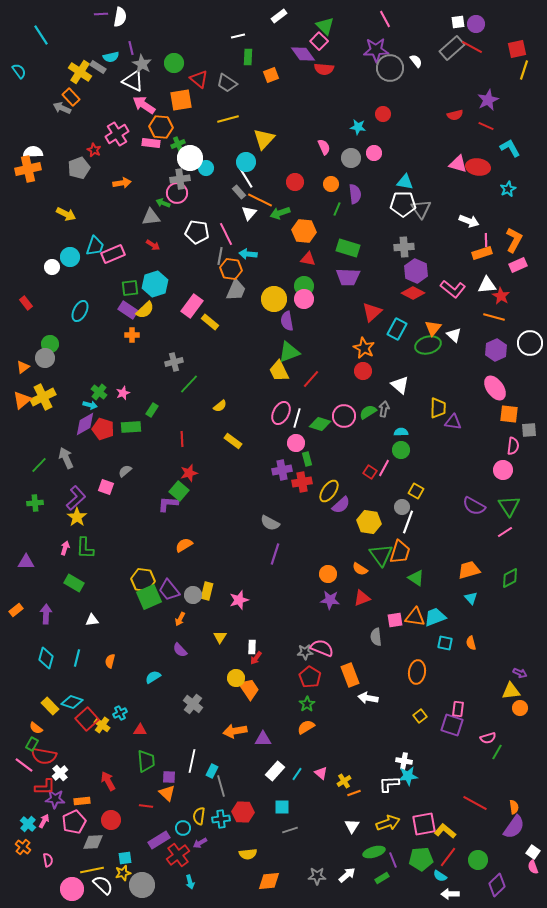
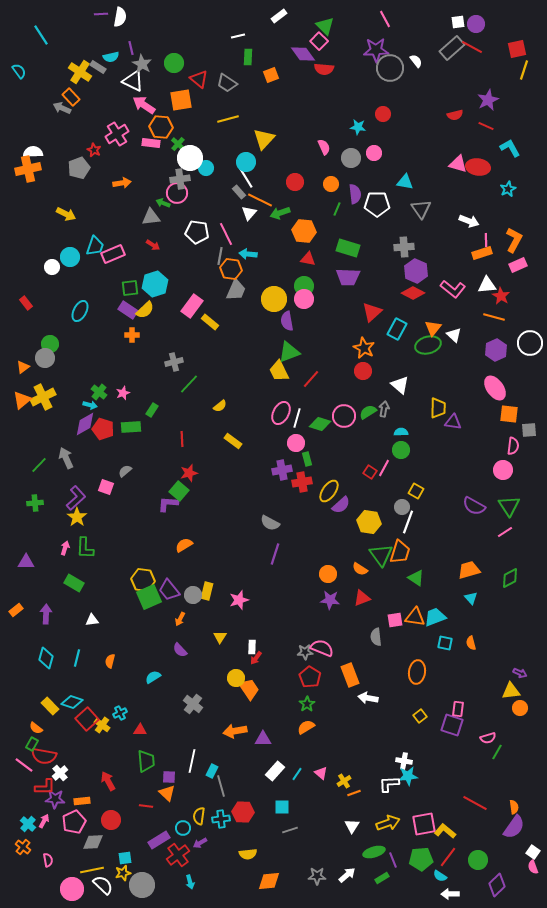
green cross at (178, 144): rotated 24 degrees counterclockwise
white pentagon at (403, 204): moved 26 px left
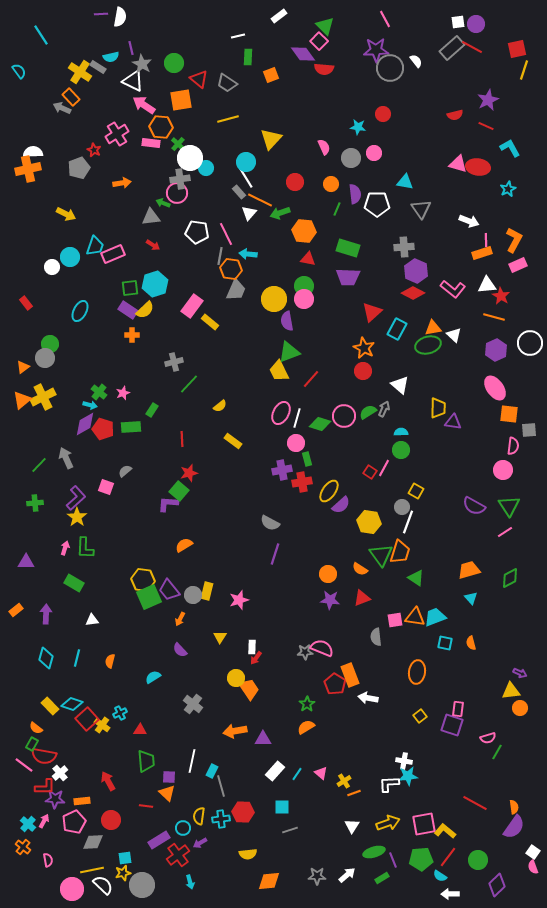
yellow triangle at (264, 139): moved 7 px right
orange triangle at (433, 328): rotated 42 degrees clockwise
gray arrow at (384, 409): rotated 14 degrees clockwise
red pentagon at (310, 677): moved 25 px right, 7 px down
cyan diamond at (72, 702): moved 2 px down
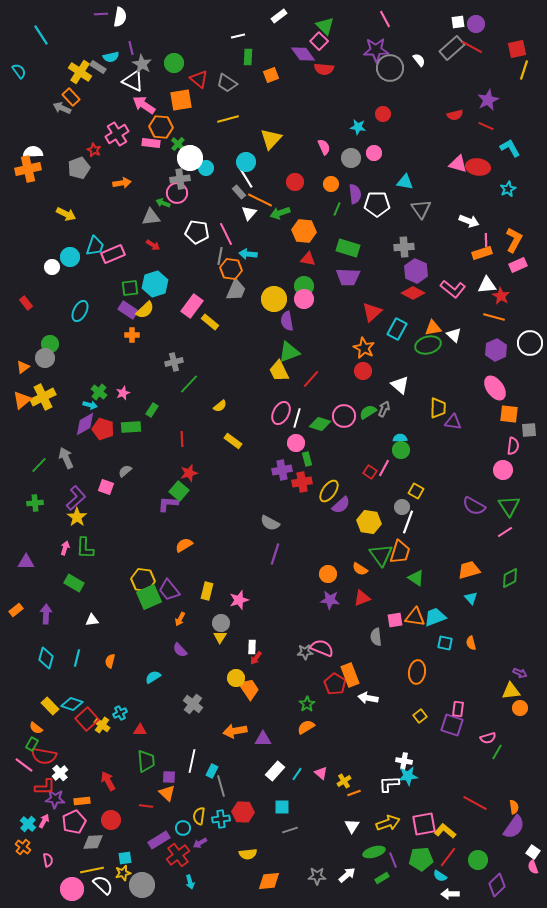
white semicircle at (416, 61): moved 3 px right, 1 px up
cyan semicircle at (401, 432): moved 1 px left, 6 px down
gray circle at (193, 595): moved 28 px right, 28 px down
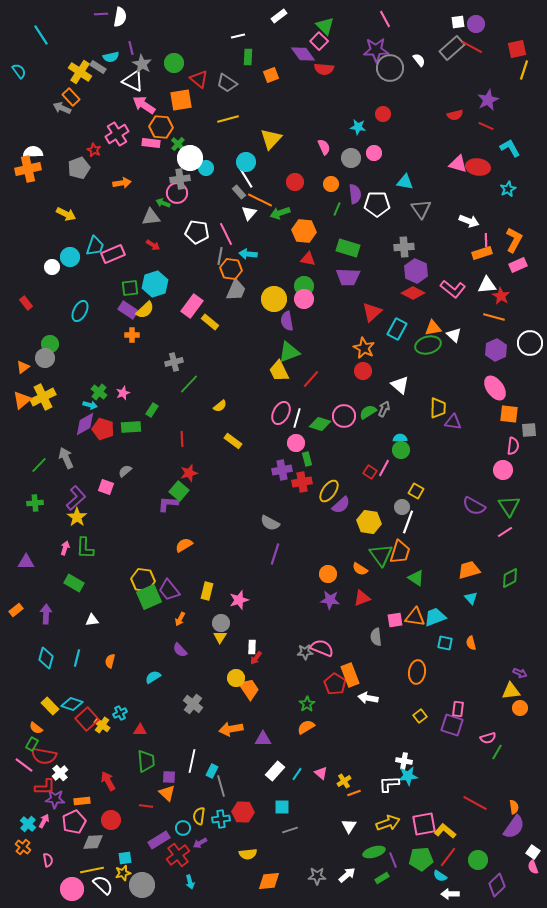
orange arrow at (235, 731): moved 4 px left, 2 px up
white triangle at (352, 826): moved 3 px left
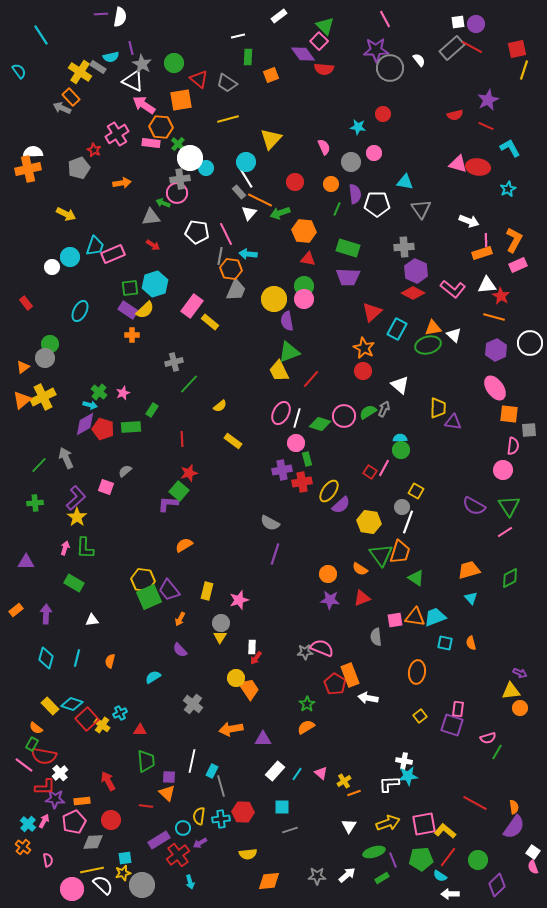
gray circle at (351, 158): moved 4 px down
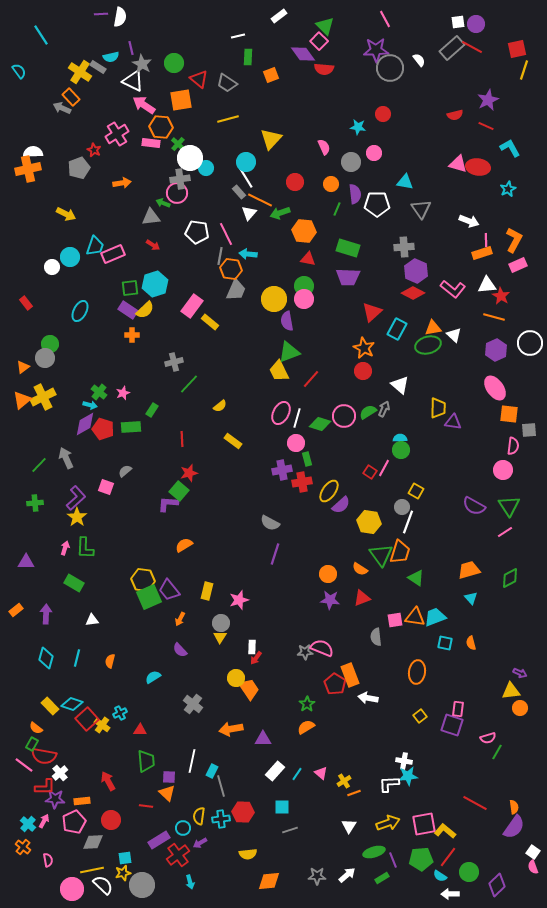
green circle at (478, 860): moved 9 px left, 12 px down
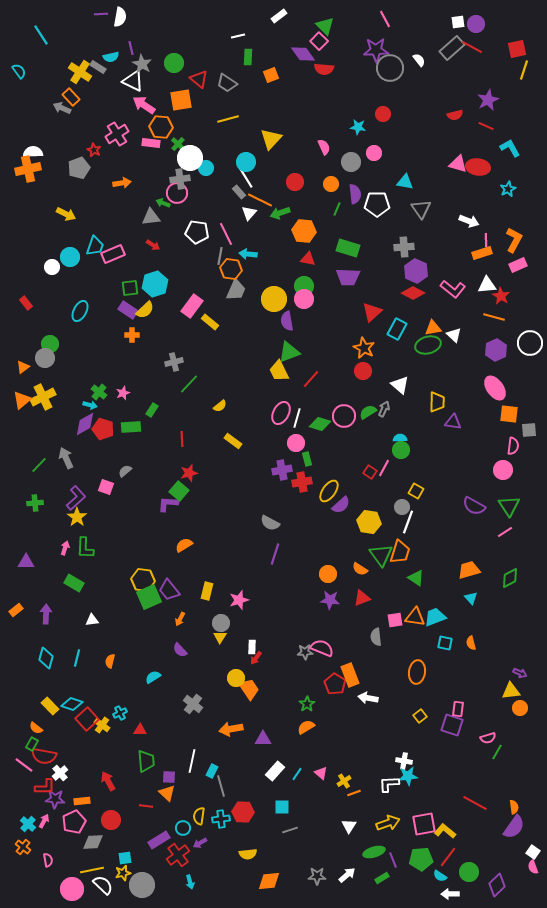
yellow trapezoid at (438, 408): moved 1 px left, 6 px up
